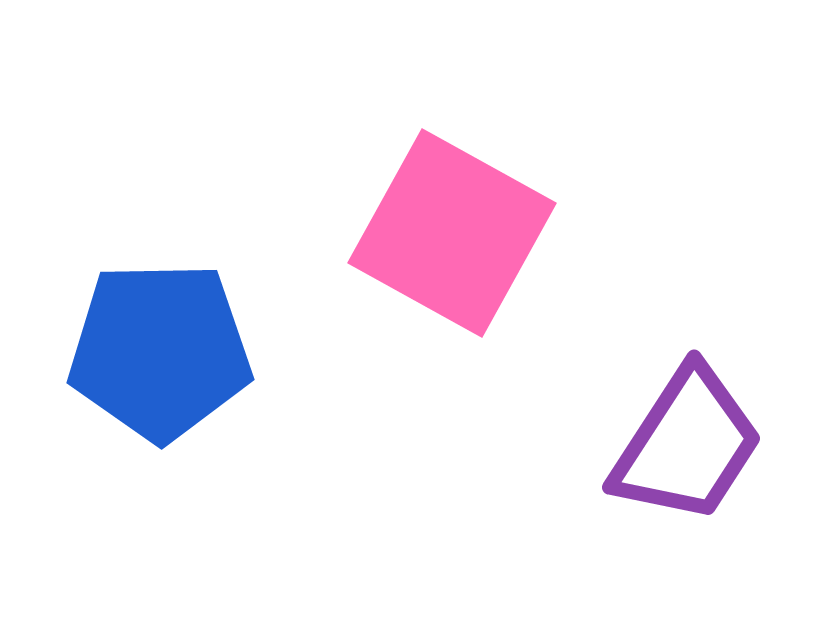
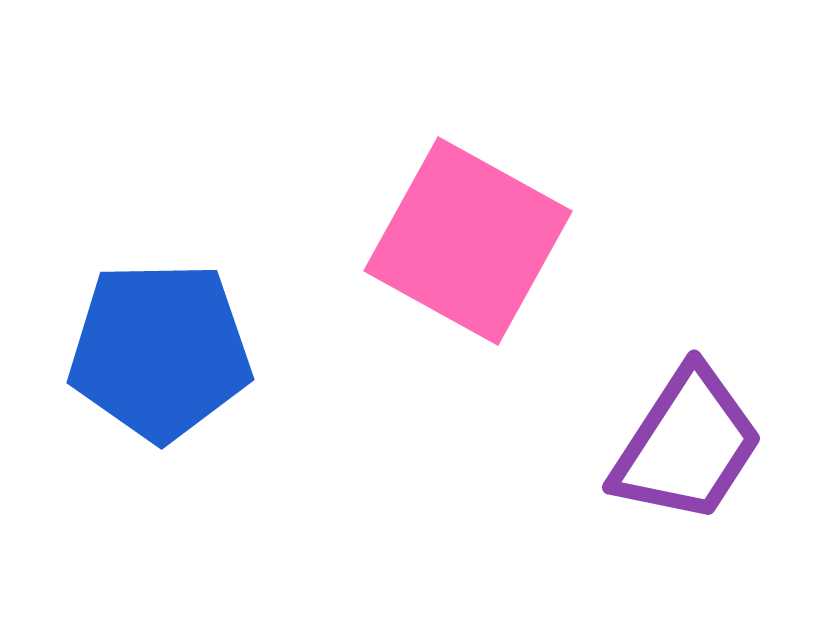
pink square: moved 16 px right, 8 px down
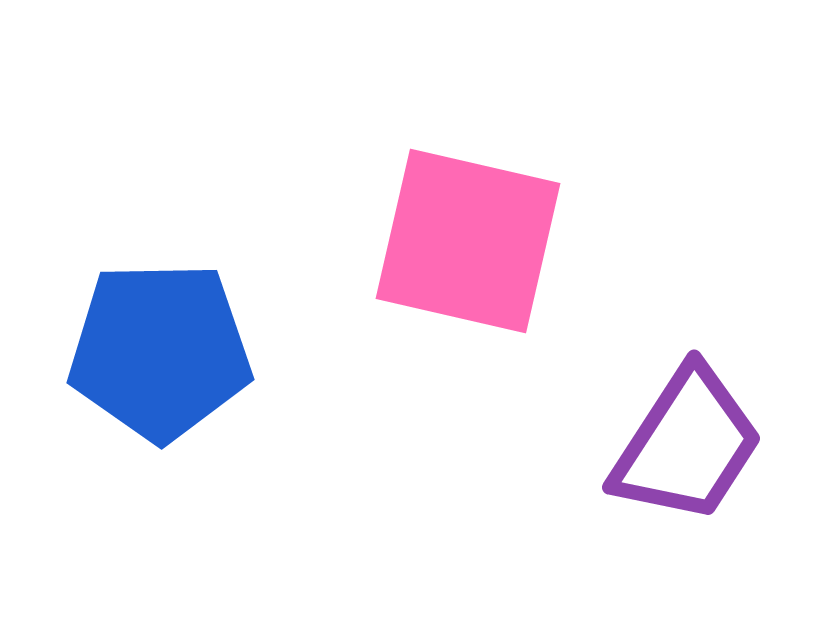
pink square: rotated 16 degrees counterclockwise
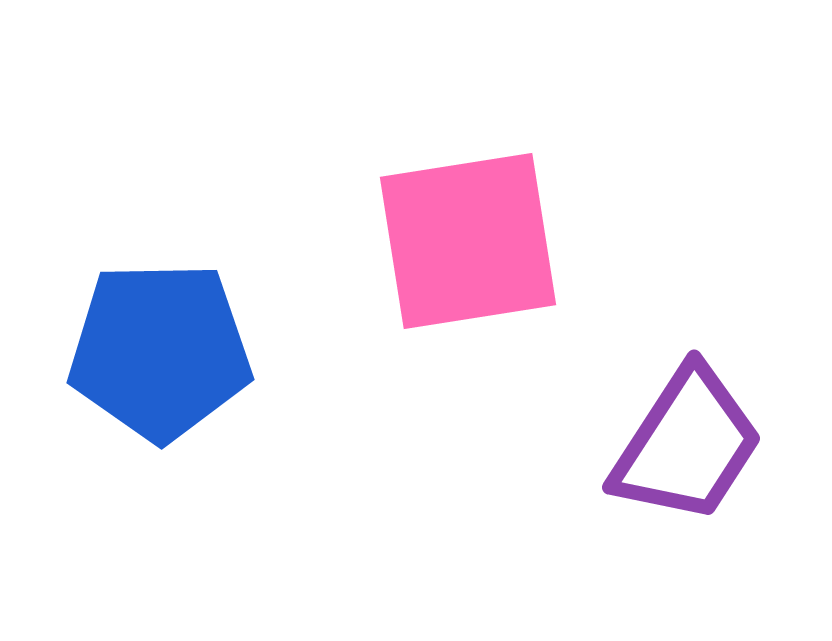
pink square: rotated 22 degrees counterclockwise
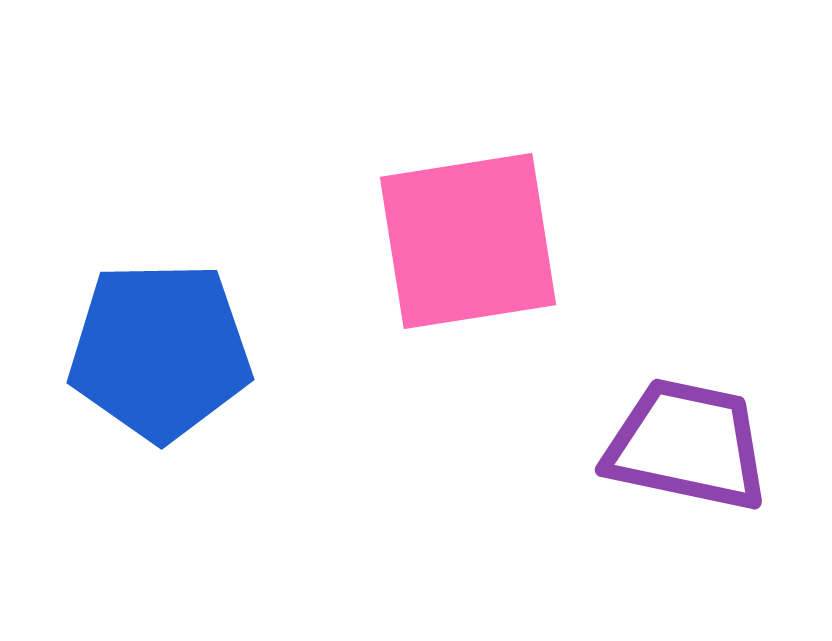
purple trapezoid: rotated 111 degrees counterclockwise
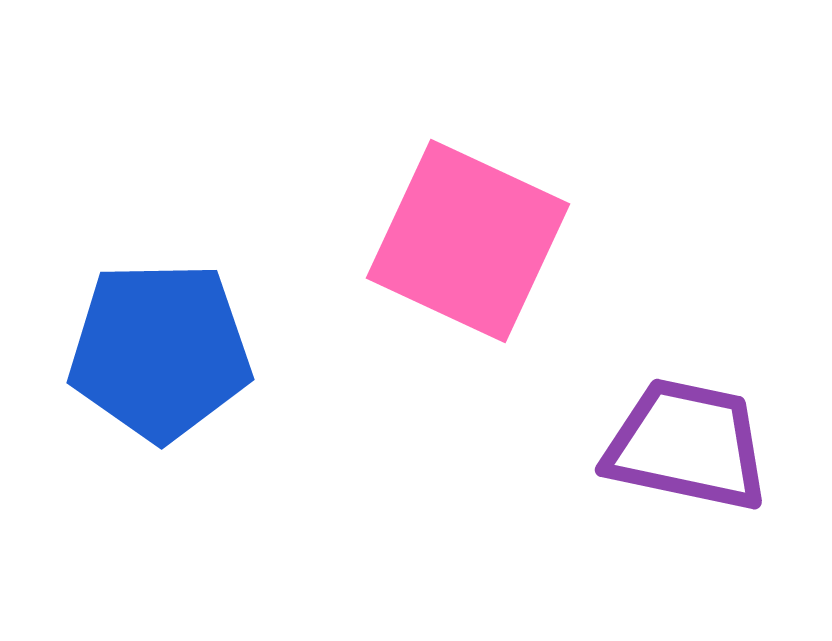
pink square: rotated 34 degrees clockwise
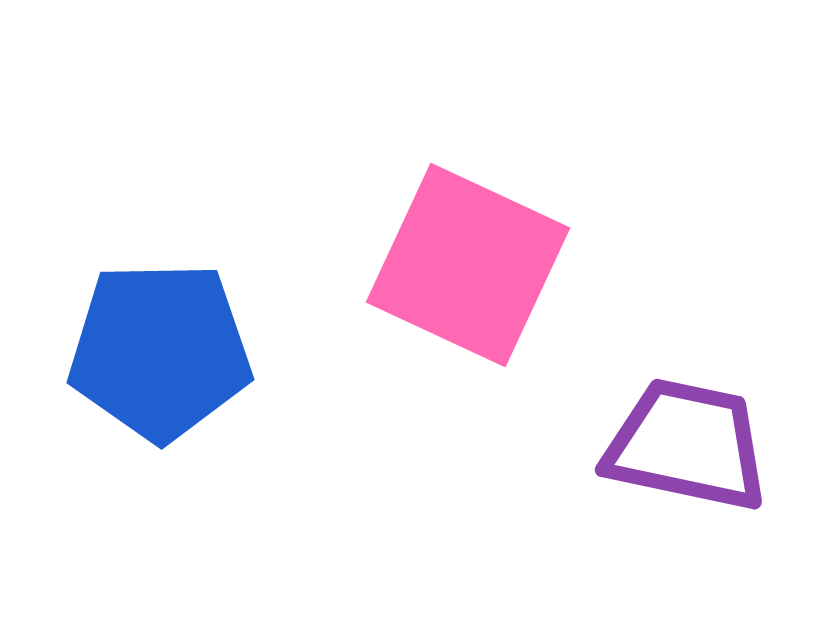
pink square: moved 24 px down
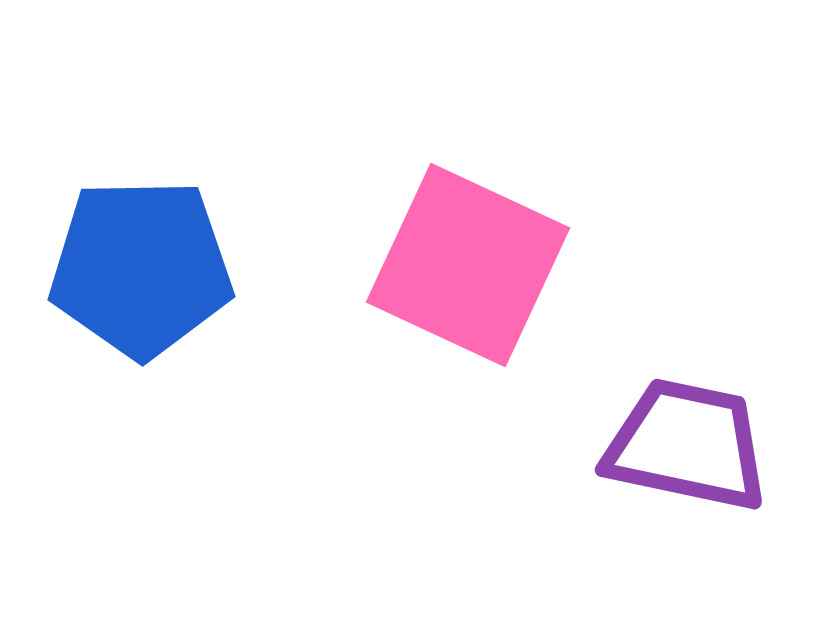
blue pentagon: moved 19 px left, 83 px up
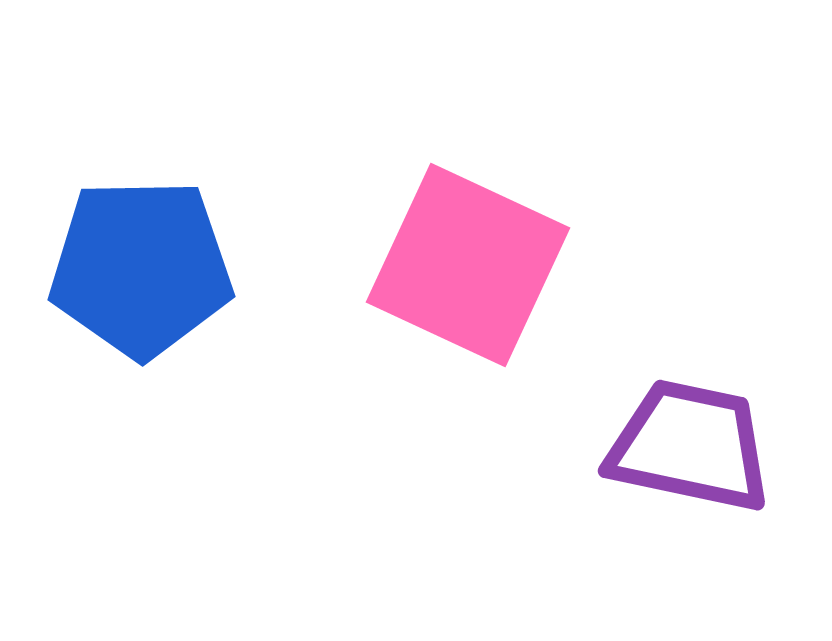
purple trapezoid: moved 3 px right, 1 px down
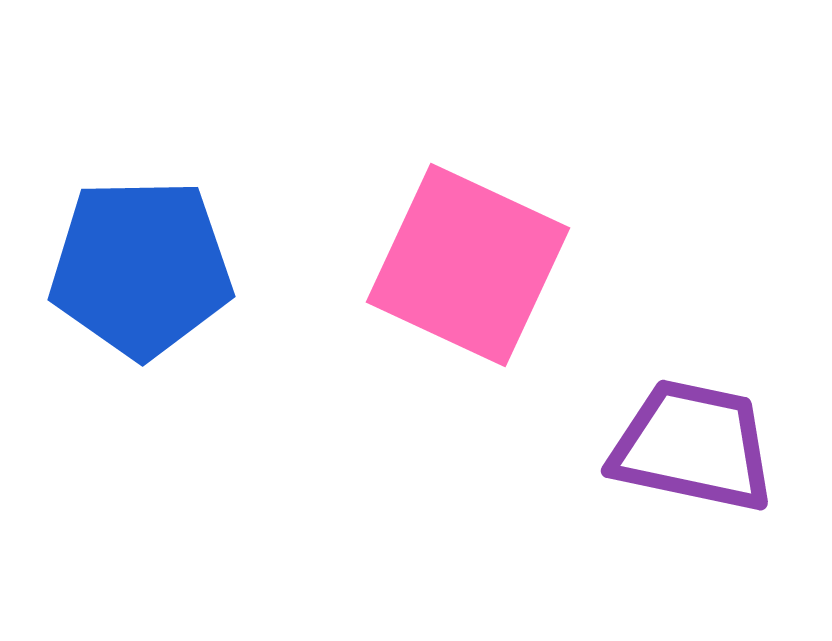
purple trapezoid: moved 3 px right
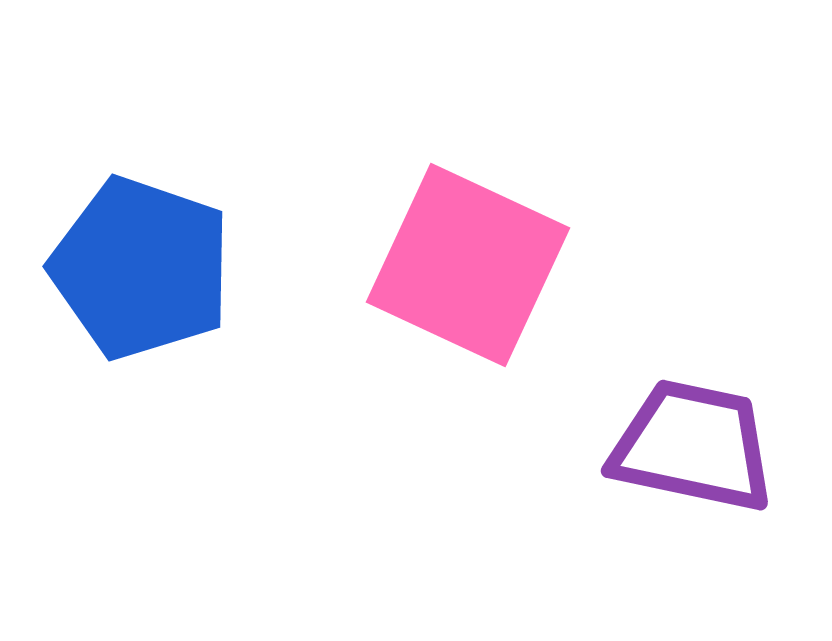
blue pentagon: rotated 20 degrees clockwise
